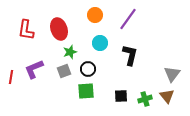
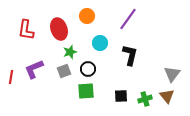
orange circle: moved 8 px left, 1 px down
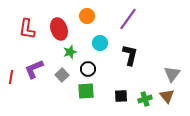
red L-shape: moved 1 px right, 1 px up
gray square: moved 2 px left, 4 px down; rotated 24 degrees counterclockwise
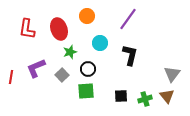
purple L-shape: moved 2 px right, 1 px up
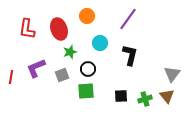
gray square: rotated 24 degrees clockwise
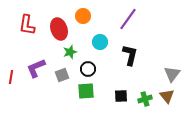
orange circle: moved 4 px left
red L-shape: moved 4 px up
cyan circle: moved 1 px up
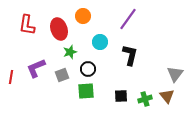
gray triangle: moved 3 px right
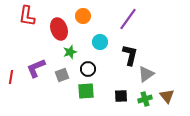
red L-shape: moved 9 px up
gray triangle: moved 29 px left; rotated 18 degrees clockwise
